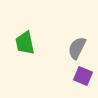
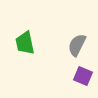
gray semicircle: moved 3 px up
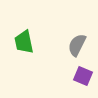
green trapezoid: moved 1 px left, 1 px up
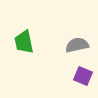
gray semicircle: rotated 50 degrees clockwise
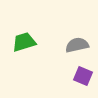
green trapezoid: rotated 85 degrees clockwise
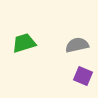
green trapezoid: moved 1 px down
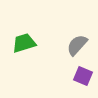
gray semicircle: rotated 35 degrees counterclockwise
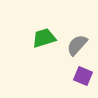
green trapezoid: moved 20 px right, 5 px up
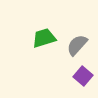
purple square: rotated 18 degrees clockwise
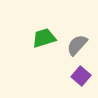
purple square: moved 2 px left
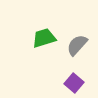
purple square: moved 7 px left, 7 px down
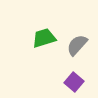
purple square: moved 1 px up
